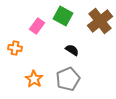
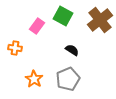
brown cross: moved 1 px up
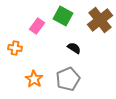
black semicircle: moved 2 px right, 2 px up
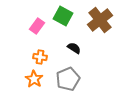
orange cross: moved 25 px right, 9 px down
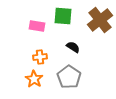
green square: rotated 24 degrees counterclockwise
pink rectangle: rotated 63 degrees clockwise
black semicircle: moved 1 px left, 1 px up
orange cross: rotated 16 degrees counterclockwise
gray pentagon: moved 1 px right, 2 px up; rotated 15 degrees counterclockwise
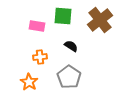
black semicircle: moved 2 px left, 1 px up
orange star: moved 5 px left, 3 px down
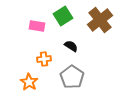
green square: rotated 36 degrees counterclockwise
orange cross: moved 4 px right, 2 px down
gray pentagon: moved 3 px right
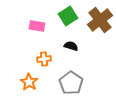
green square: moved 5 px right
black semicircle: rotated 16 degrees counterclockwise
gray pentagon: moved 1 px left, 6 px down
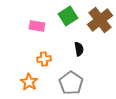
black semicircle: moved 8 px right, 3 px down; rotated 64 degrees clockwise
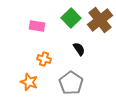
green square: moved 3 px right, 2 px down; rotated 12 degrees counterclockwise
black semicircle: rotated 24 degrees counterclockwise
orange cross: rotated 24 degrees clockwise
orange star: rotated 12 degrees counterclockwise
